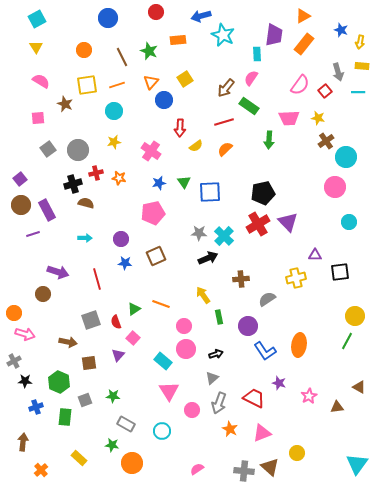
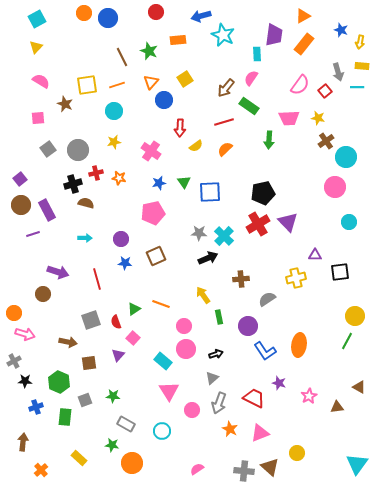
yellow triangle at (36, 47): rotated 16 degrees clockwise
orange circle at (84, 50): moved 37 px up
cyan line at (358, 92): moved 1 px left, 5 px up
pink triangle at (262, 433): moved 2 px left
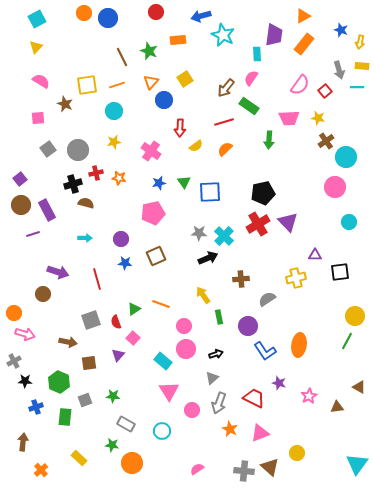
gray arrow at (338, 72): moved 1 px right, 2 px up
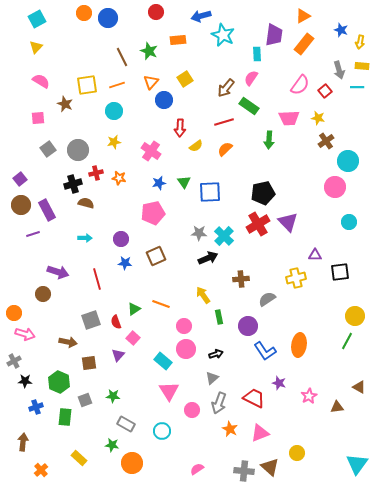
cyan circle at (346, 157): moved 2 px right, 4 px down
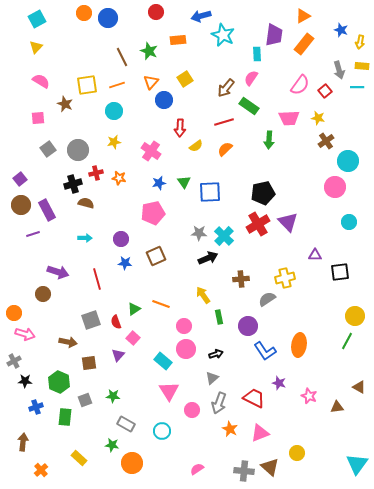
yellow cross at (296, 278): moved 11 px left
pink star at (309, 396): rotated 21 degrees counterclockwise
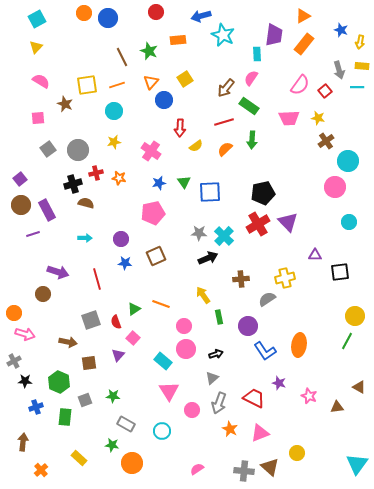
green arrow at (269, 140): moved 17 px left
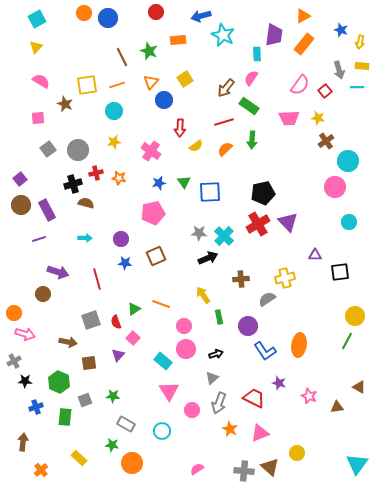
purple line at (33, 234): moved 6 px right, 5 px down
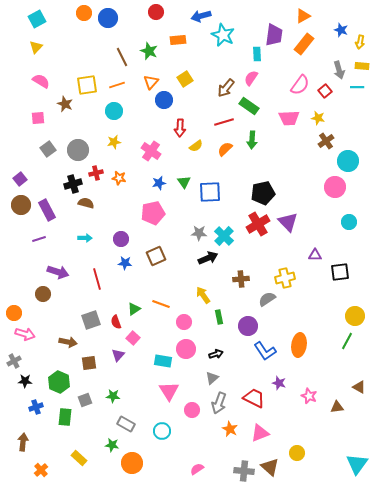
pink circle at (184, 326): moved 4 px up
cyan rectangle at (163, 361): rotated 30 degrees counterclockwise
